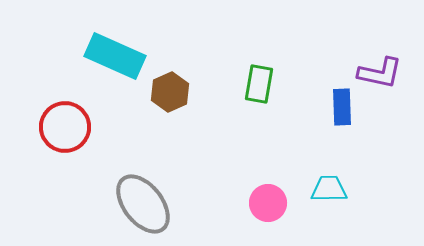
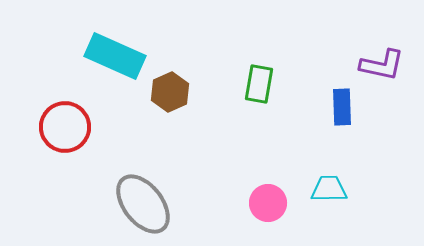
purple L-shape: moved 2 px right, 8 px up
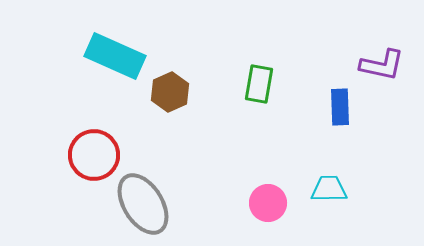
blue rectangle: moved 2 px left
red circle: moved 29 px right, 28 px down
gray ellipse: rotated 6 degrees clockwise
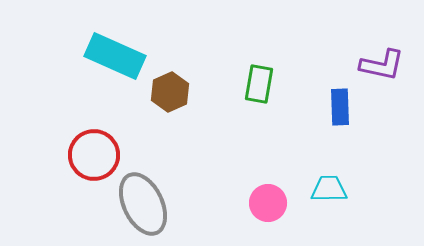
gray ellipse: rotated 6 degrees clockwise
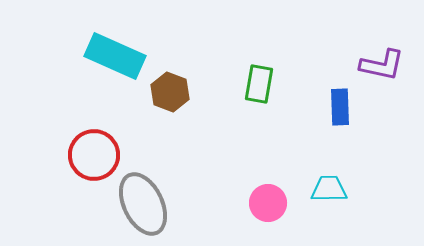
brown hexagon: rotated 15 degrees counterclockwise
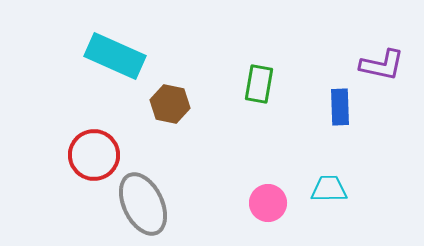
brown hexagon: moved 12 px down; rotated 9 degrees counterclockwise
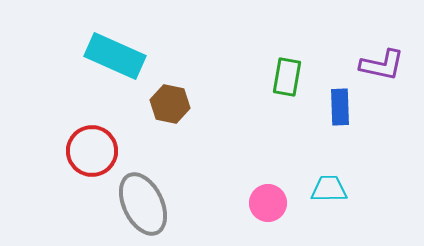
green rectangle: moved 28 px right, 7 px up
red circle: moved 2 px left, 4 px up
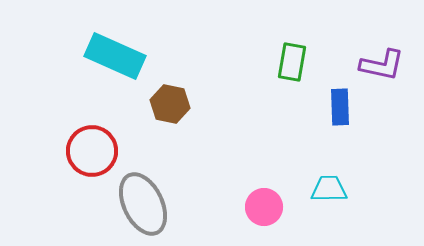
green rectangle: moved 5 px right, 15 px up
pink circle: moved 4 px left, 4 px down
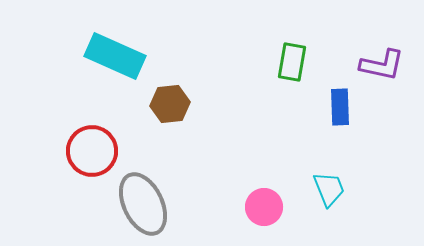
brown hexagon: rotated 18 degrees counterclockwise
cyan trapezoid: rotated 69 degrees clockwise
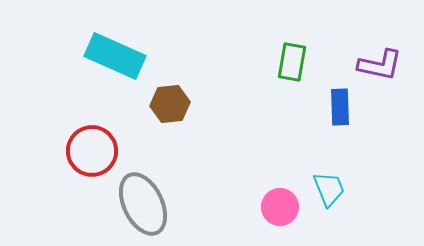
purple L-shape: moved 2 px left
pink circle: moved 16 px right
